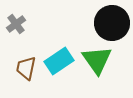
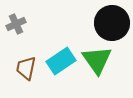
gray cross: rotated 12 degrees clockwise
cyan rectangle: moved 2 px right
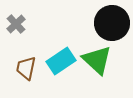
gray cross: rotated 18 degrees counterclockwise
green triangle: rotated 12 degrees counterclockwise
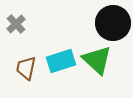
black circle: moved 1 px right
cyan rectangle: rotated 16 degrees clockwise
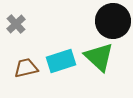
black circle: moved 2 px up
green triangle: moved 2 px right, 3 px up
brown trapezoid: rotated 65 degrees clockwise
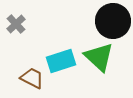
brown trapezoid: moved 6 px right, 10 px down; rotated 40 degrees clockwise
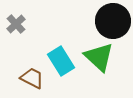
cyan rectangle: rotated 76 degrees clockwise
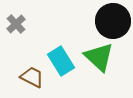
brown trapezoid: moved 1 px up
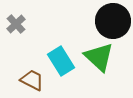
brown trapezoid: moved 3 px down
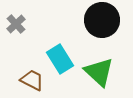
black circle: moved 11 px left, 1 px up
green triangle: moved 15 px down
cyan rectangle: moved 1 px left, 2 px up
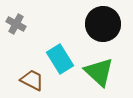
black circle: moved 1 px right, 4 px down
gray cross: rotated 18 degrees counterclockwise
